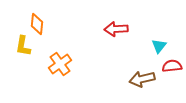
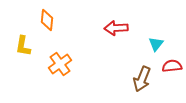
orange diamond: moved 10 px right, 4 px up
red arrow: moved 1 px up
cyan triangle: moved 3 px left, 2 px up
brown arrow: rotated 55 degrees counterclockwise
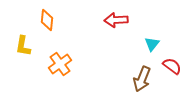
red arrow: moved 8 px up
cyan triangle: moved 4 px left
red semicircle: rotated 42 degrees clockwise
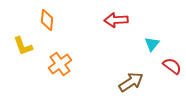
yellow L-shape: rotated 30 degrees counterclockwise
brown arrow: moved 11 px left, 3 px down; rotated 145 degrees counterclockwise
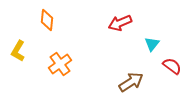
red arrow: moved 4 px right, 3 px down; rotated 20 degrees counterclockwise
yellow L-shape: moved 5 px left, 5 px down; rotated 50 degrees clockwise
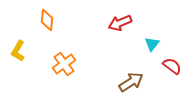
orange cross: moved 4 px right
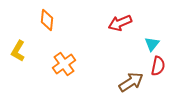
red semicircle: moved 14 px left; rotated 66 degrees clockwise
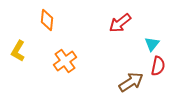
red arrow: rotated 15 degrees counterclockwise
orange cross: moved 1 px right, 3 px up
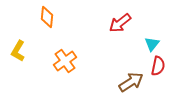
orange diamond: moved 3 px up
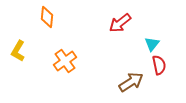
red semicircle: moved 1 px right, 1 px up; rotated 24 degrees counterclockwise
